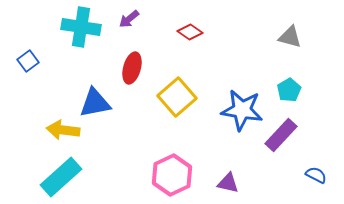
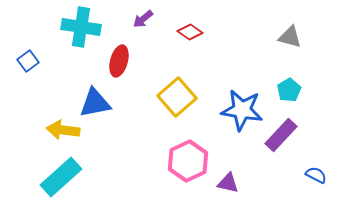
purple arrow: moved 14 px right
red ellipse: moved 13 px left, 7 px up
pink hexagon: moved 16 px right, 14 px up
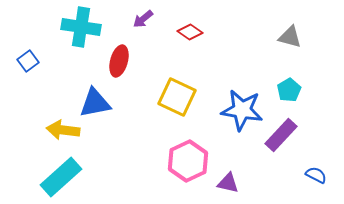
yellow square: rotated 24 degrees counterclockwise
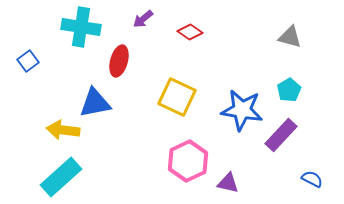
blue semicircle: moved 4 px left, 4 px down
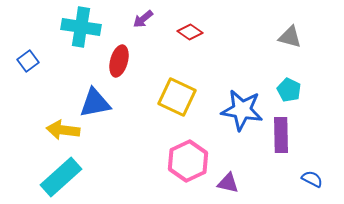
cyan pentagon: rotated 15 degrees counterclockwise
purple rectangle: rotated 44 degrees counterclockwise
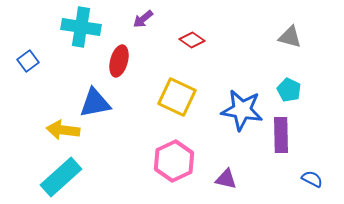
red diamond: moved 2 px right, 8 px down
pink hexagon: moved 14 px left
purple triangle: moved 2 px left, 4 px up
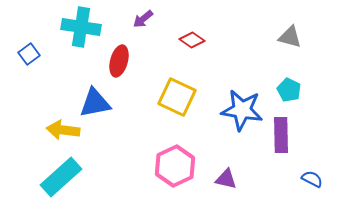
blue square: moved 1 px right, 7 px up
pink hexagon: moved 1 px right, 5 px down
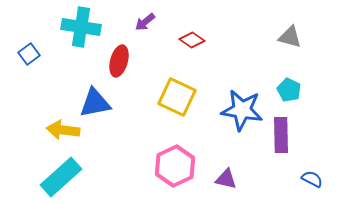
purple arrow: moved 2 px right, 3 px down
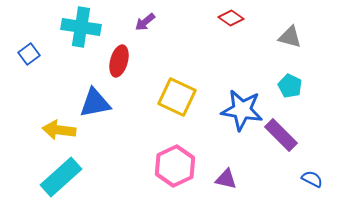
red diamond: moved 39 px right, 22 px up
cyan pentagon: moved 1 px right, 4 px up
yellow arrow: moved 4 px left
purple rectangle: rotated 44 degrees counterclockwise
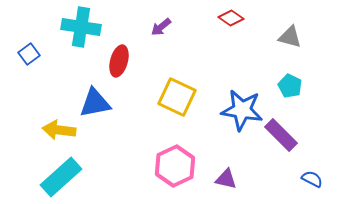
purple arrow: moved 16 px right, 5 px down
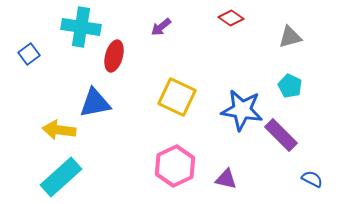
gray triangle: rotated 30 degrees counterclockwise
red ellipse: moved 5 px left, 5 px up
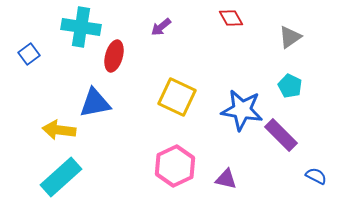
red diamond: rotated 25 degrees clockwise
gray triangle: rotated 20 degrees counterclockwise
blue semicircle: moved 4 px right, 3 px up
